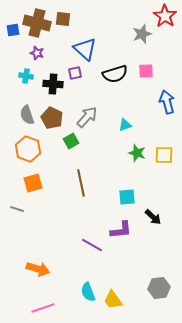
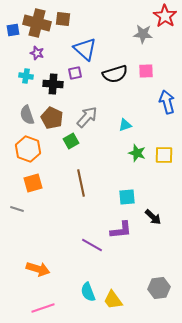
gray star: moved 1 px right; rotated 24 degrees clockwise
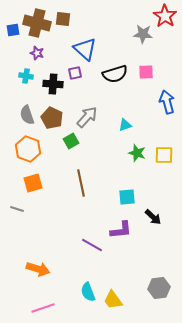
pink square: moved 1 px down
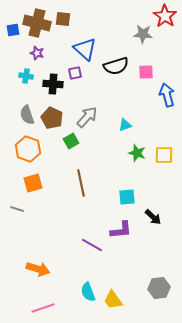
black semicircle: moved 1 px right, 8 px up
blue arrow: moved 7 px up
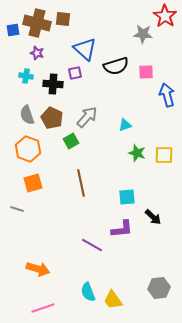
purple L-shape: moved 1 px right, 1 px up
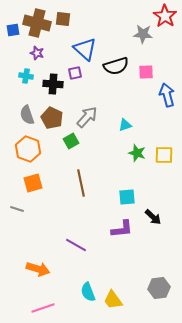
purple line: moved 16 px left
